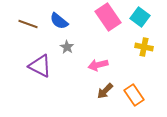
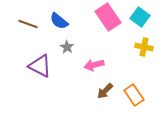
pink arrow: moved 4 px left
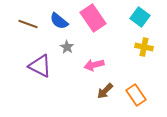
pink rectangle: moved 15 px left, 1 px down
orange rectangle: moved 2 px right
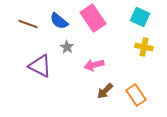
cyan square: rotated 12 degrees counterclockwise
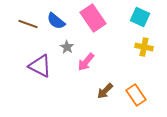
blue semicircle: moved 3 px left
pink arrow: moved 8 px left, 3 px up; rotated 36 degrees counterclockwise
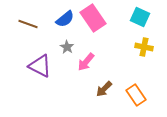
blue semicircle: moved 9 px right, 2 px up; rotated 78 degrees counterclockwise
brown arrow: moved 1 px left, 2 px up
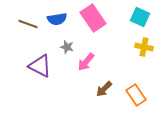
blue semicircle: moved 8 px left; rotated 30 degrees clockwise
gray star: rotated 16 degrees counterclockwise
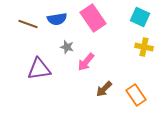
purple triangle: moved 1 px left, 3 px down; rotated 35 degrees counterclockwise
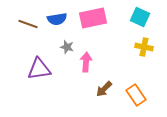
pink rectangle: rotated 68 degrees counterclockwise
pink arrow: rotated 144 degrees clockwise
